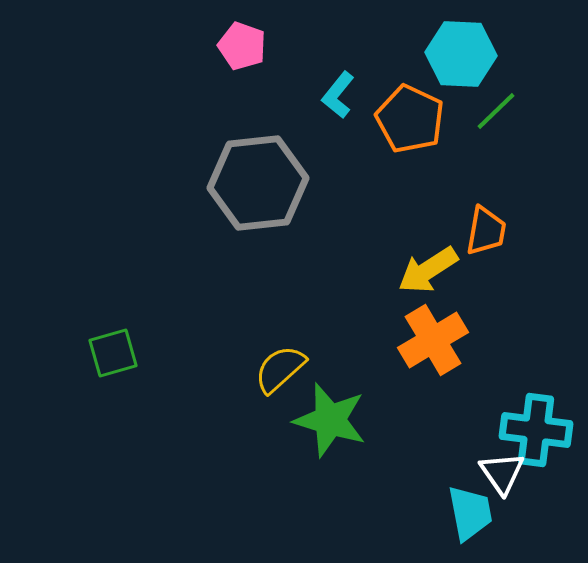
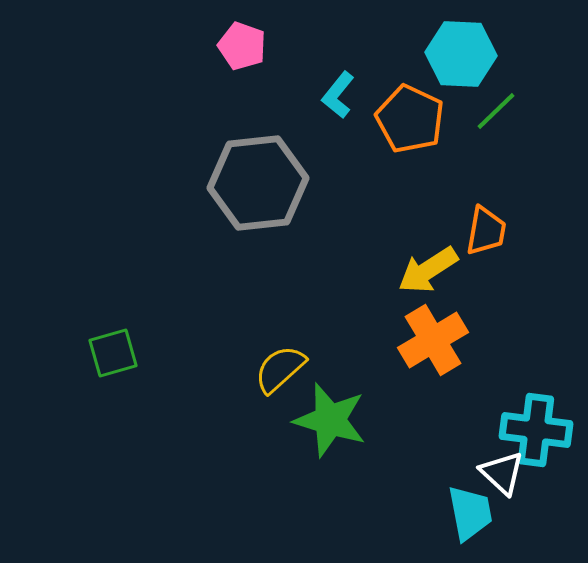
white triangle: rotated 12 degrees counterclockwise
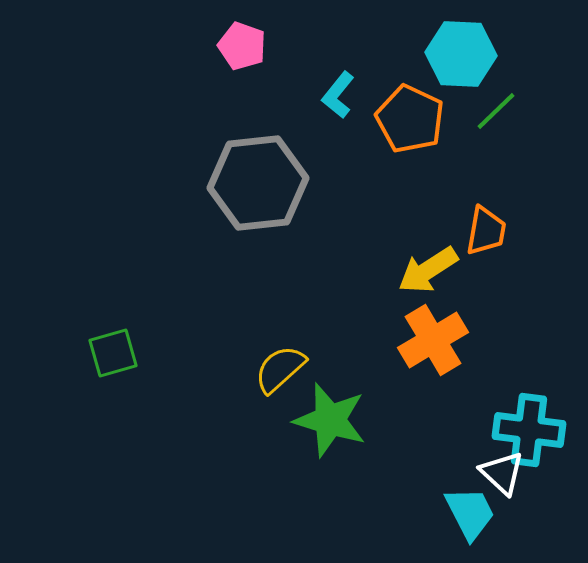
cyan cross: moved 7 px left
cyan trapezoid: rotated 16 degrees counterclockwise
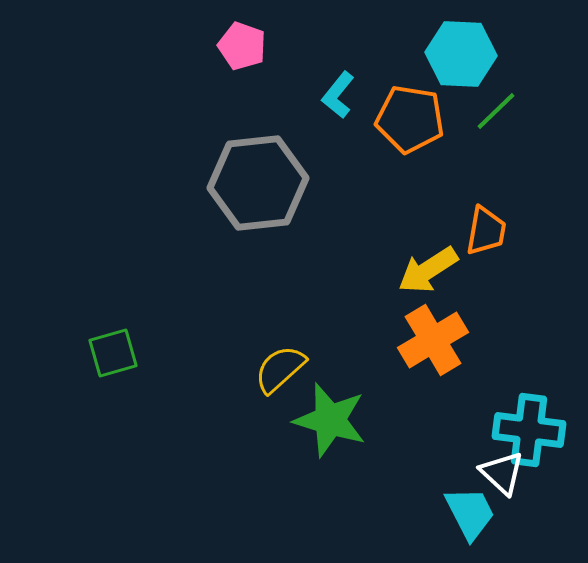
orange pentagon: rotated 16 degrees counterclockwise
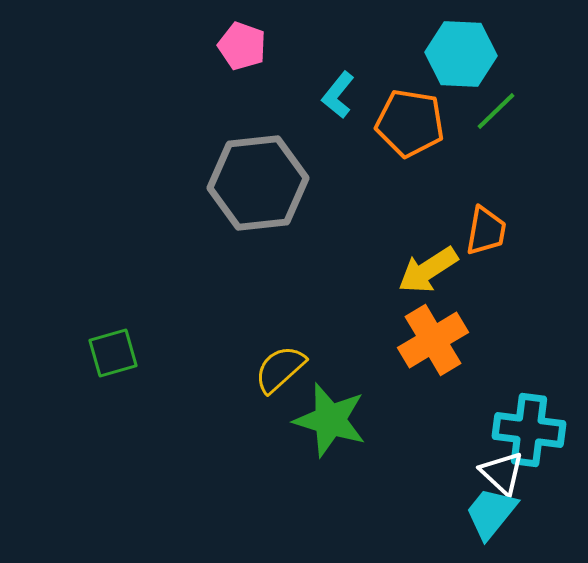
orange pentagon: moved 4 px down
cyan trapezoid: moved 21 px right; rotated 114 degrees counterclockwise
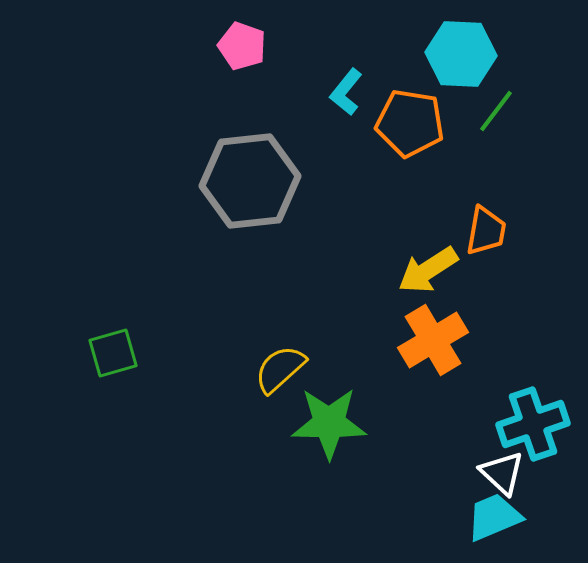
cyan L-shape: moved 8 px right, 3 px up
green line: rotated 9 degrees counterclockwise
gray hexagon: moved 8 px left, 2 px up
green star: moved 1 px left, 3 px down; rotated 16 degrees counterclockwise
cyan cross: moved 4 px right, 6 px up; rotated 26 degrees counterclockwise
cyan trapezoid: moved 3 px right, 4 px down; rotated 28 degrees clockwise
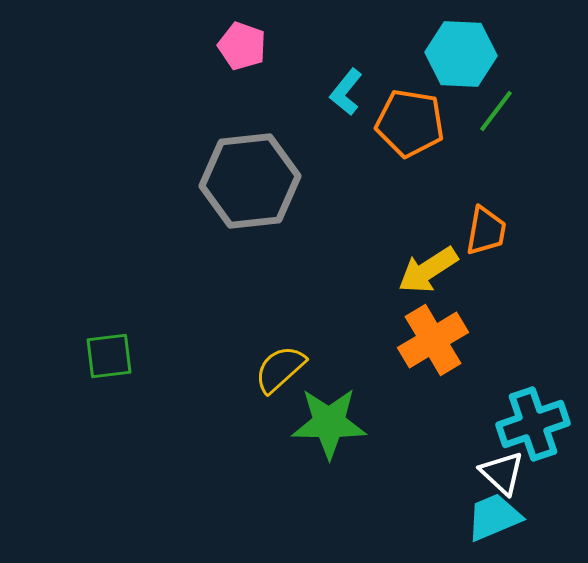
green square: moved 4 px left, 3 px down; rotated 9 degrees clockwise
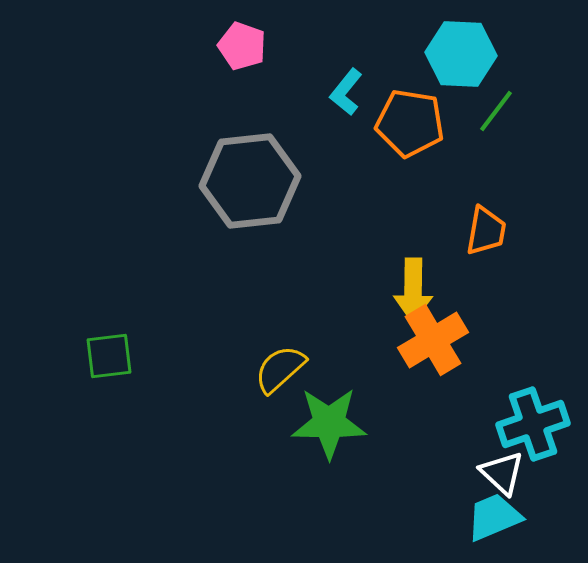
yellow arrow: moved 15 px left, 20 px down; rotated 56 degrees counterclockwise
